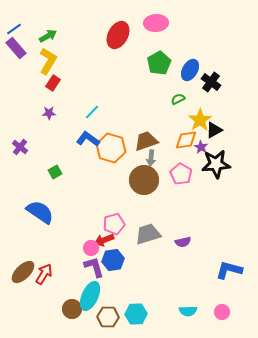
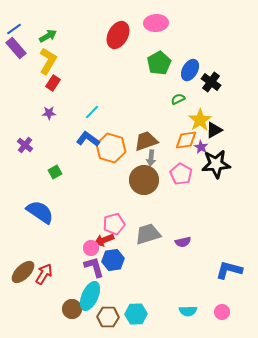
purple cross at (20, 147): moved 5 px right, 2 px up
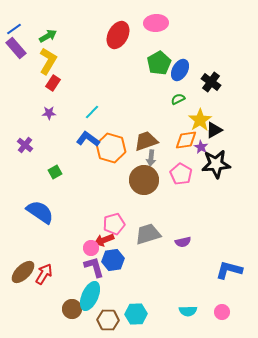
blue ellipse at (190, 70): moved 10 px left
brown hexagon at (108, 317): moved 3 px down
